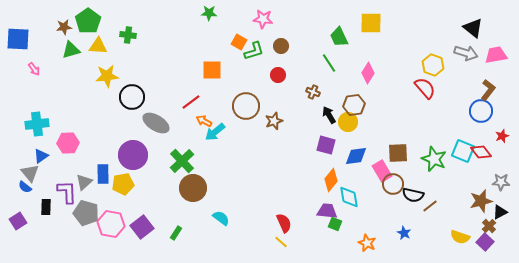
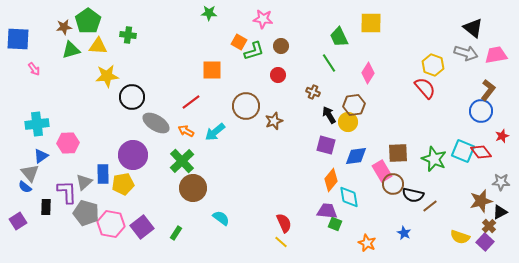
orange arrow at (204, 121): moved 18 px left, 10 px down
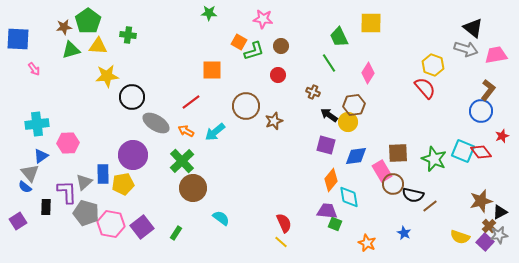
gray arrow at (466, 53): moved 4 px up
black arrow at (329, 115): rotated 24 degrees counterclockwise
gray star at (501, 182): moved 2 px left, 53 px down; rotated 12 degrees counterclockwise
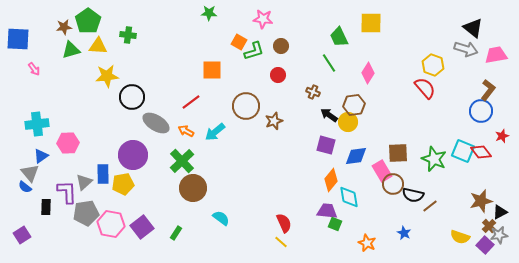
gray pentagon at (86, 213): rotated 25 degrees counterclockwise
purple square at (18, 221): moved 4 px right, 14 px down
purple square at (485, 242): moved 3 px down
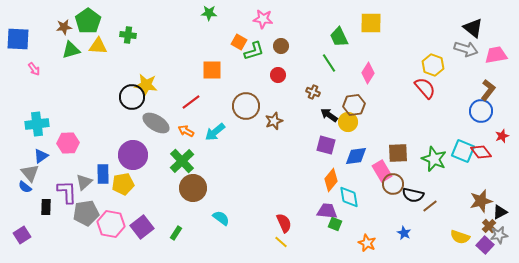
yellow star at (107, 76): moved 39 px right, 9 px down; rotated 15 degrees clockwise
